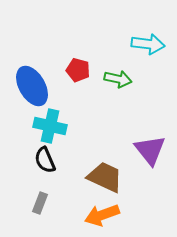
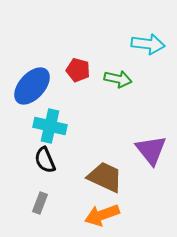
blue ellipse: rotated 72 degrees clockwise
purple triangle: moved 1 px right
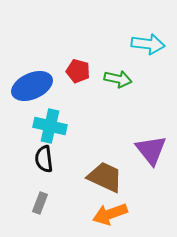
red pentagon: moved 1 px down
blue ellipse: rotated 24 degrees clockwise
black semicircle: moved 1 px left, 1 px up; rotated 16 degrees clockwise
orange arrow: moved 8 px right, 1 px up
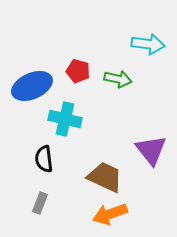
cyan cross: moved 15 px right, 7 px up
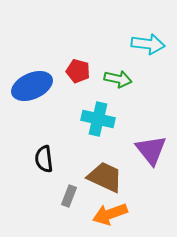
cyan cross: moved 33 px right
gray rectangle: moved 29 px right, 7 px up
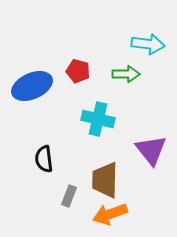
green arrow: moved 8 px right, 5 px up; rotated 12 degrees counterclockwise
brown trapezoid: moved 3 px down; rotated 114 degrees counterclockwise
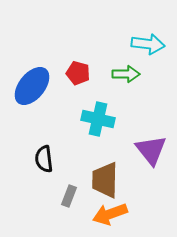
red pentagon: moved 2 px down
blue ellipse: rotated 27 degrees counterclockwise
